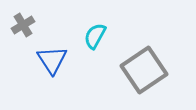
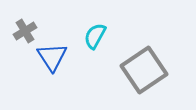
gray cross: moved 2 px right, 6 px down
blue triangle: moved 3 px up
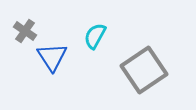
gray cross: rotated 25 degrees counterclockwise
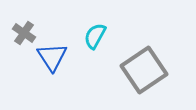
gray cross: moved 1 px left, 2 px down
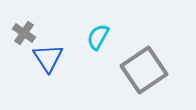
cyan semicircle: moved 3 px right, 1 px down
blue triangle: moved 4 px left, 1 px down
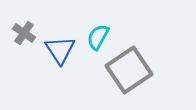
blue triangle: moved 12 px right, 8 px up
gray square: moved 15 px left
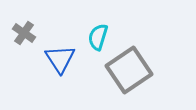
cyan semicircle: rotated 12 degrees counterclockwise
blue triangle: moved 9 px down
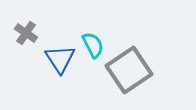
gray cross: moved 2 px right
cyan semicircle: moved 5 px left, 8 px down; rotated 136 degrees clockwise
